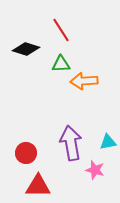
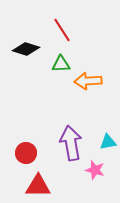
red line: moved 1 px right
orange arrow: moved 4 px right
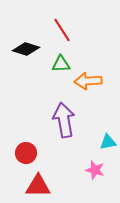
purple arrow: moved 7 px left, 23 px up
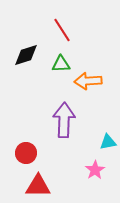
black diamond: moved 6 px down; rotated 36 degrees counterclockwise
purple arrow: rotated 12 degrees clockwise
pink star: rotated 24 degrees clockwise
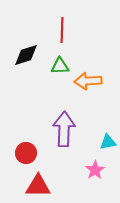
red line: rotated 35 degrees clockwise
green triangle: moved 1 px left, 2 px down
purple arrow: moved 9 px down
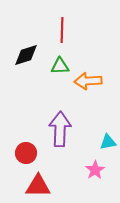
purple arrow: moved 4 px left
